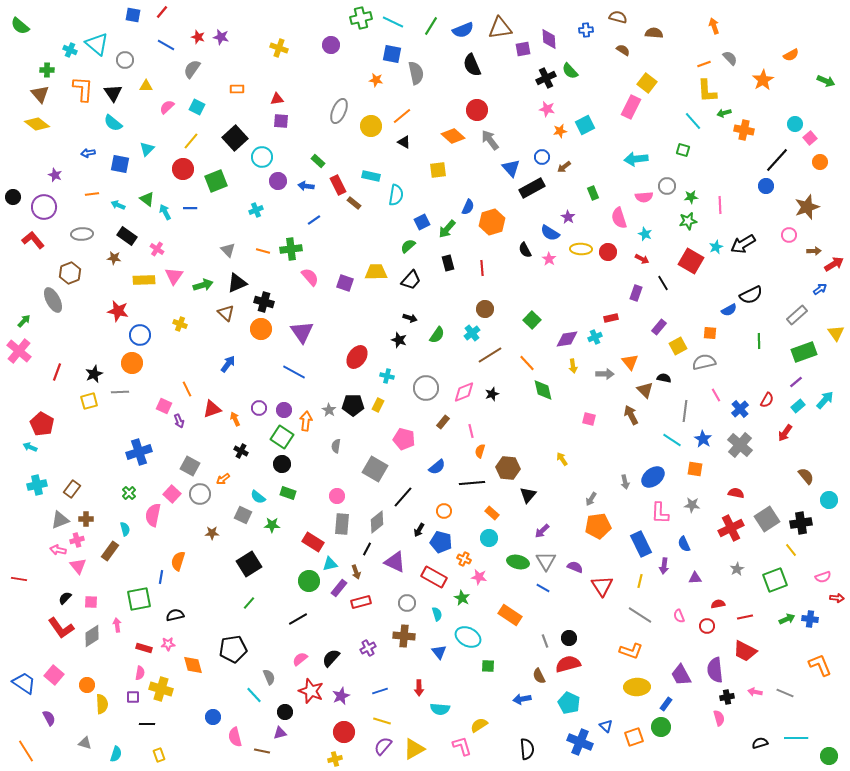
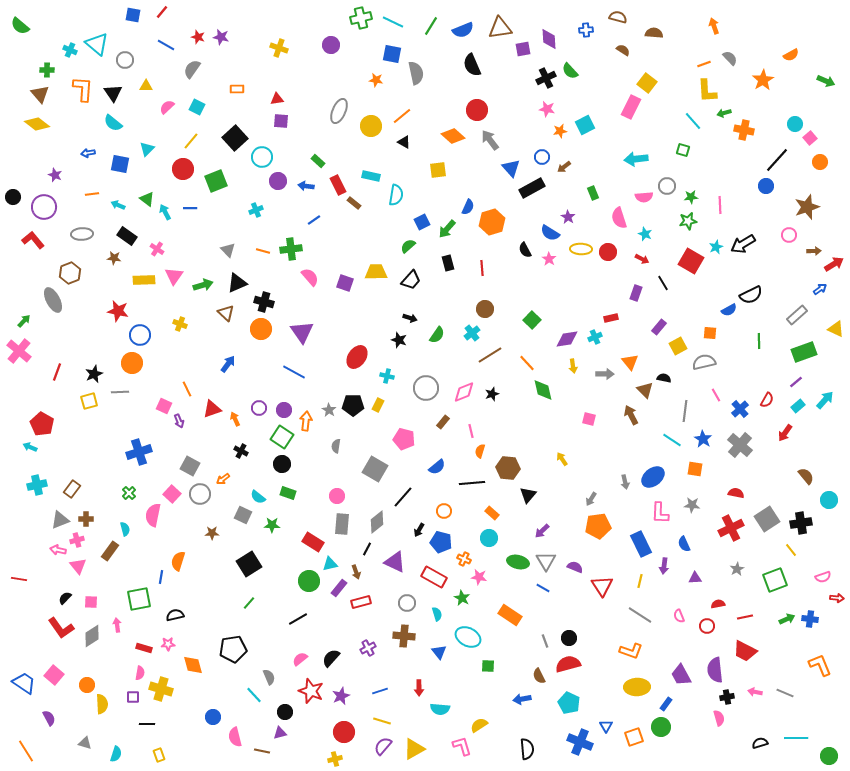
yellow triangle at (836, 333): moved 4 px up; rotated 30 degrees counterclockwise
blue triangle at (606, 726): rotated 16 degrees clockwise
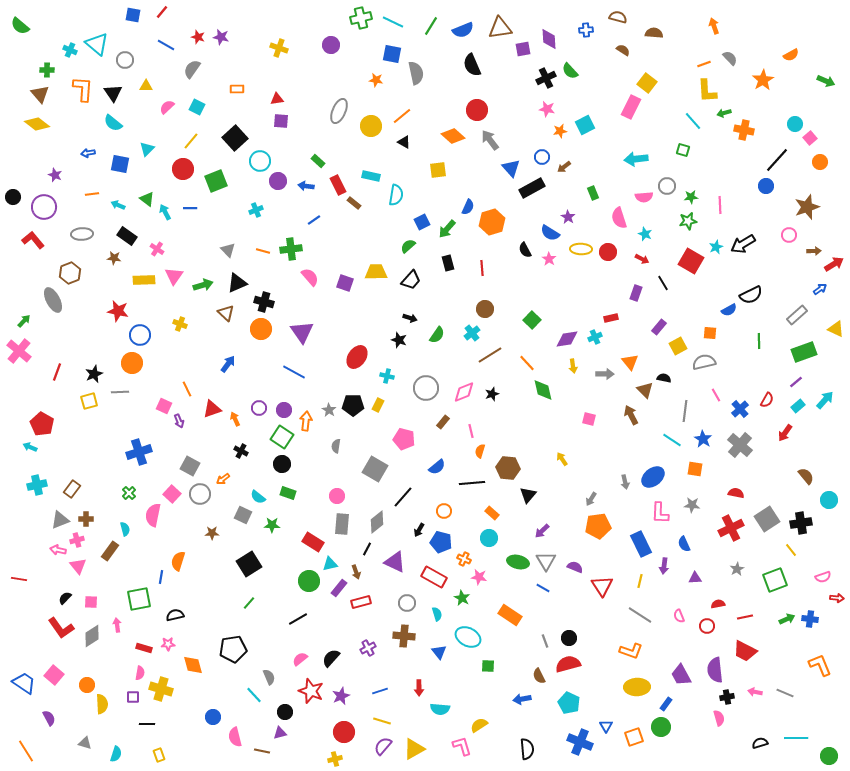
cyan circle at (262, 157): moved 2 px left, 4 px down
